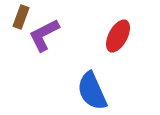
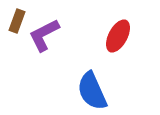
brown rectangle: moved 4 px left, 4 px down
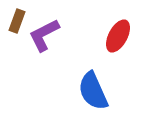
blue semicircle: moved 1 px right
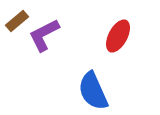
brown rectangle: rotated 30 degrees clockwise
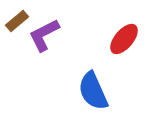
red ellipse: moved 6 px right, 3 px down; rotated 12 degrees clockwise
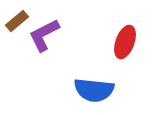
red ellipse: moved 1 px right, 3 px down; rotated 20 degrees counterclockwise
blue semicircle: moved 1 px right, 1 px up; rotated 60 degrees counterclockwise
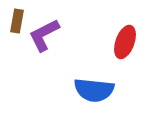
brown rectangle: rotated 40 degrees counterclockwise
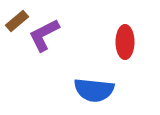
brown rectangle: rotated 40 degrees clockwise
red ellipse: rotated 20 degrees counterclockwise
